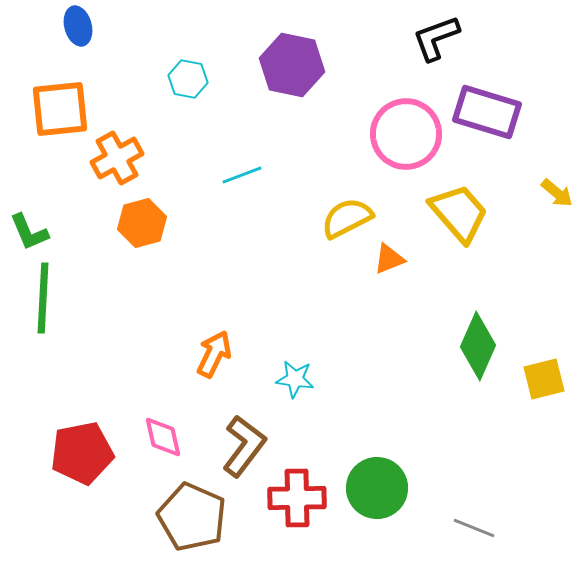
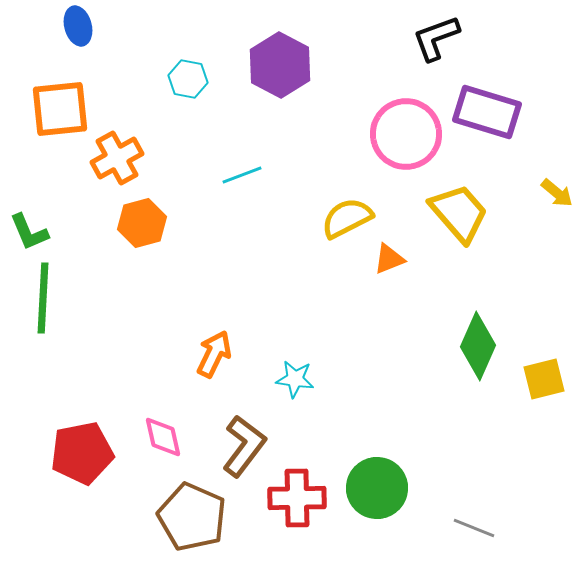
purple hexagon: moved 12 px left; rotated 16 degrees clockwise
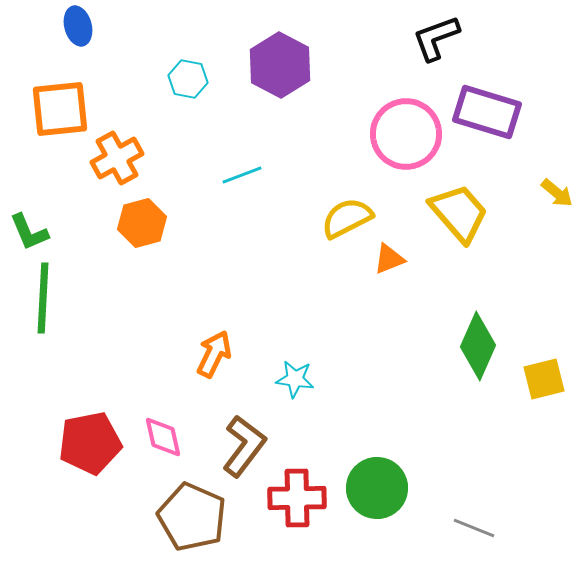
red pentagon: moved 8 px right, 10 px up
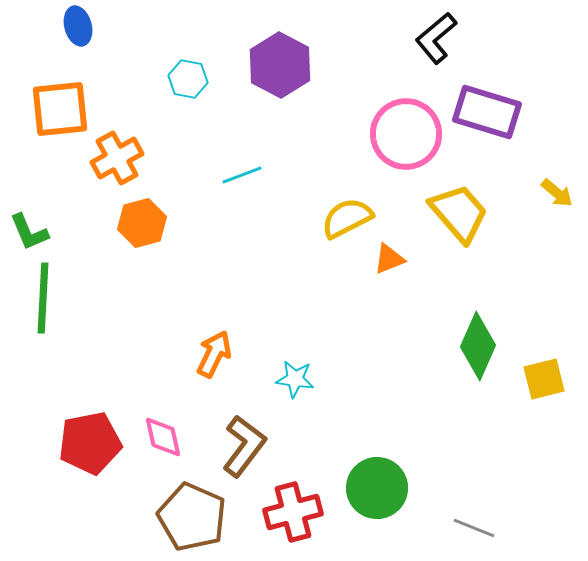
black L-shape: rotated 20 degrees counterclockwise
red cross: moved 4 px left, 14 px down; rotated 14 degrees counterclockwise
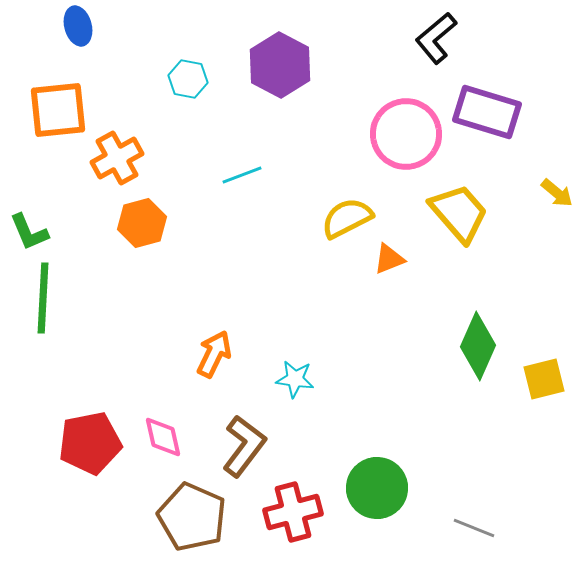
orange square: moved 2 px left, 1 px down
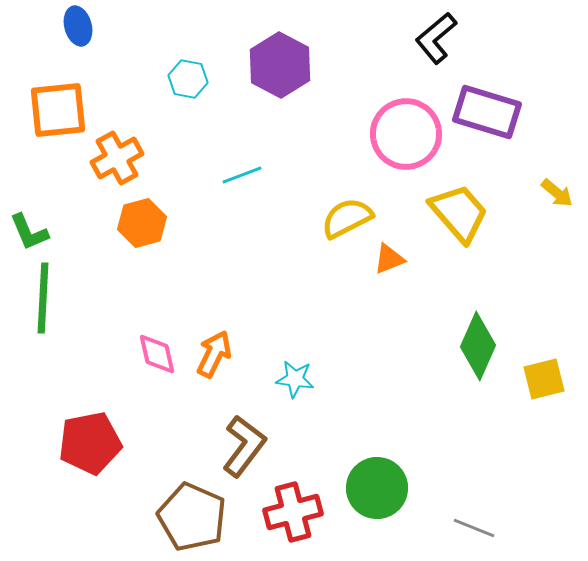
pink diamond: moved 6 px left, 83 px up
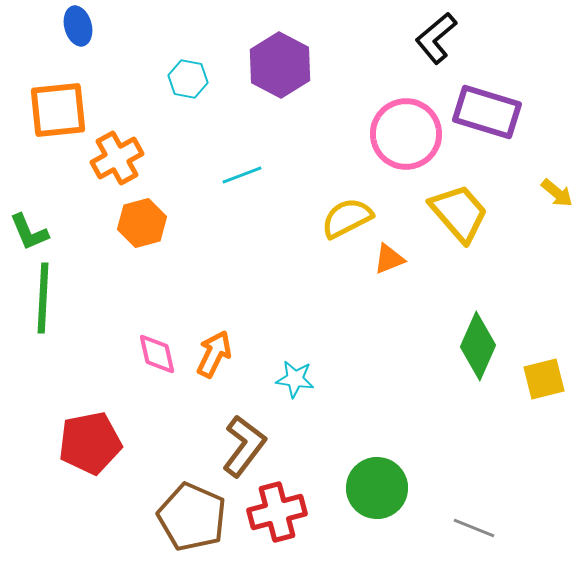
red cross: moved 16 px left
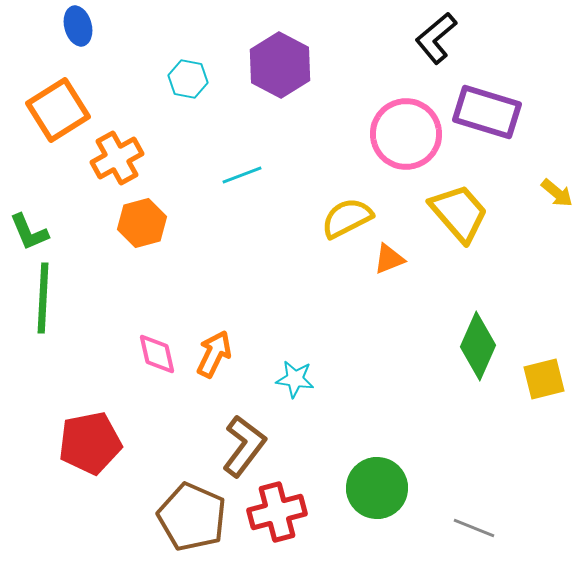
orange square: rotated 26 degrees counterclockwise
